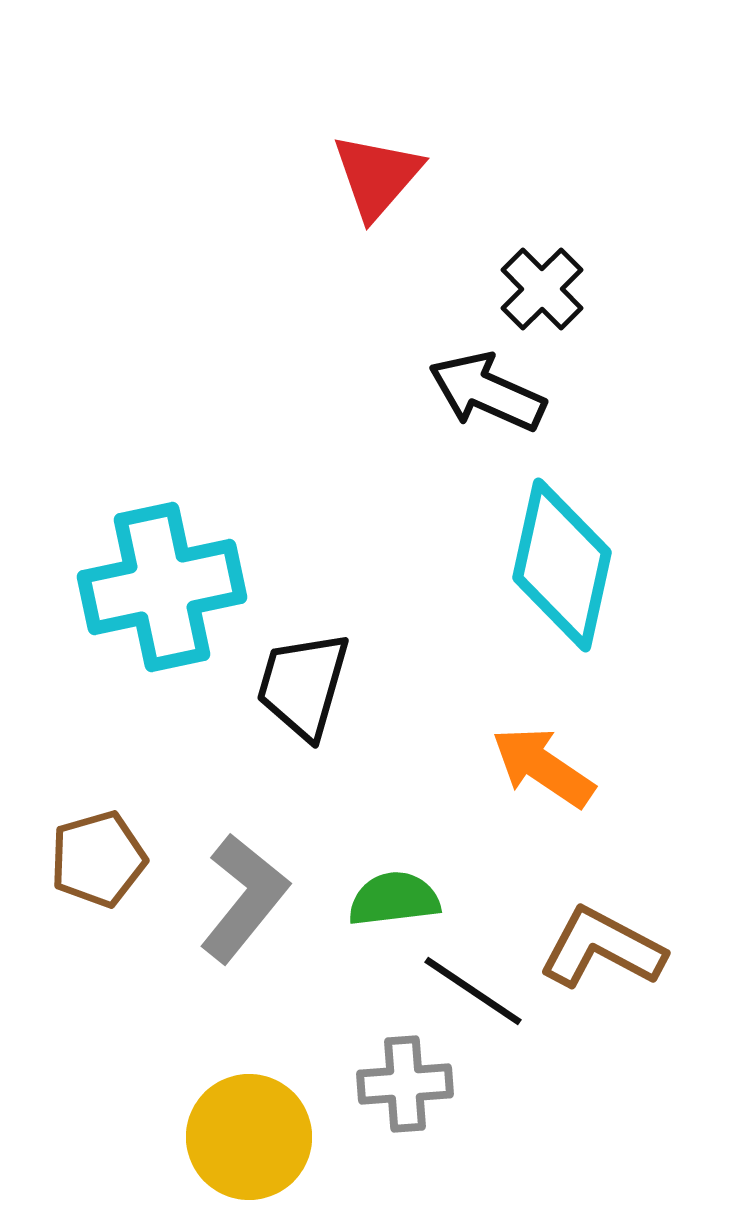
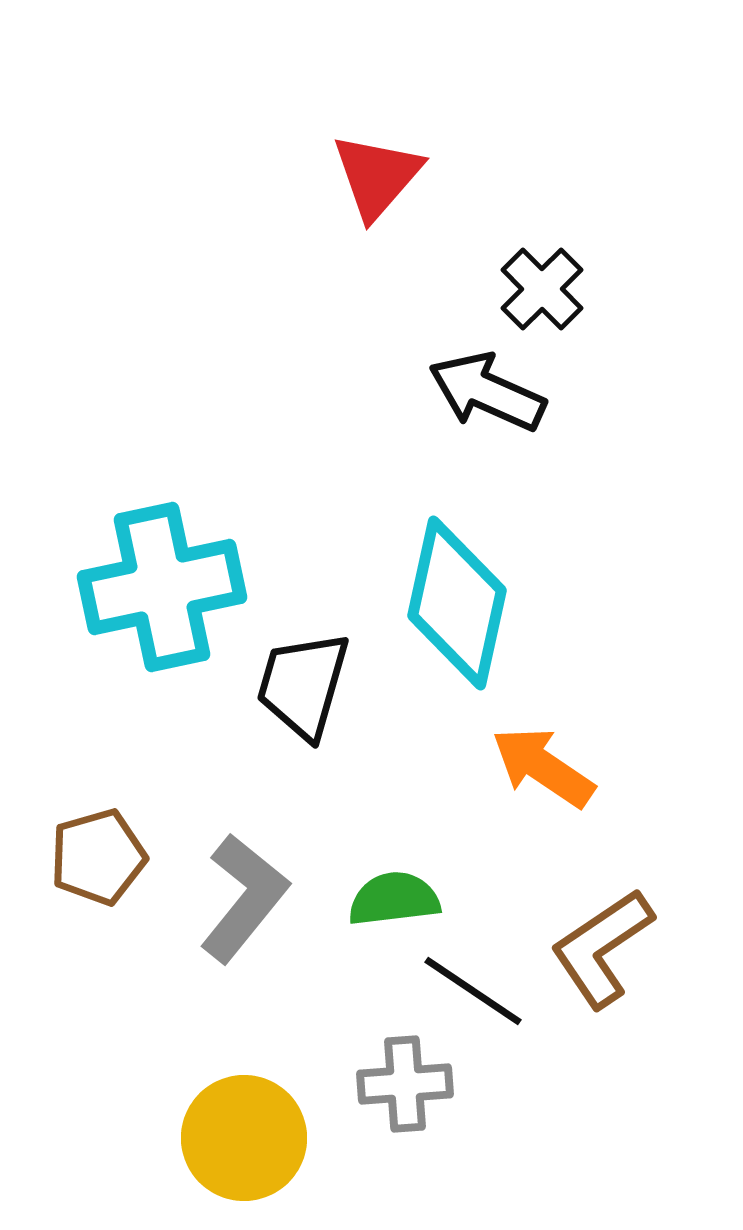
cyan diamond: moved 105 px left, 38 px down
brown pentagon: moved 2 px up
brown L-shape: rotated 62 degrees counterclockwise
yellow circle: moved 5 px left, 1 px down
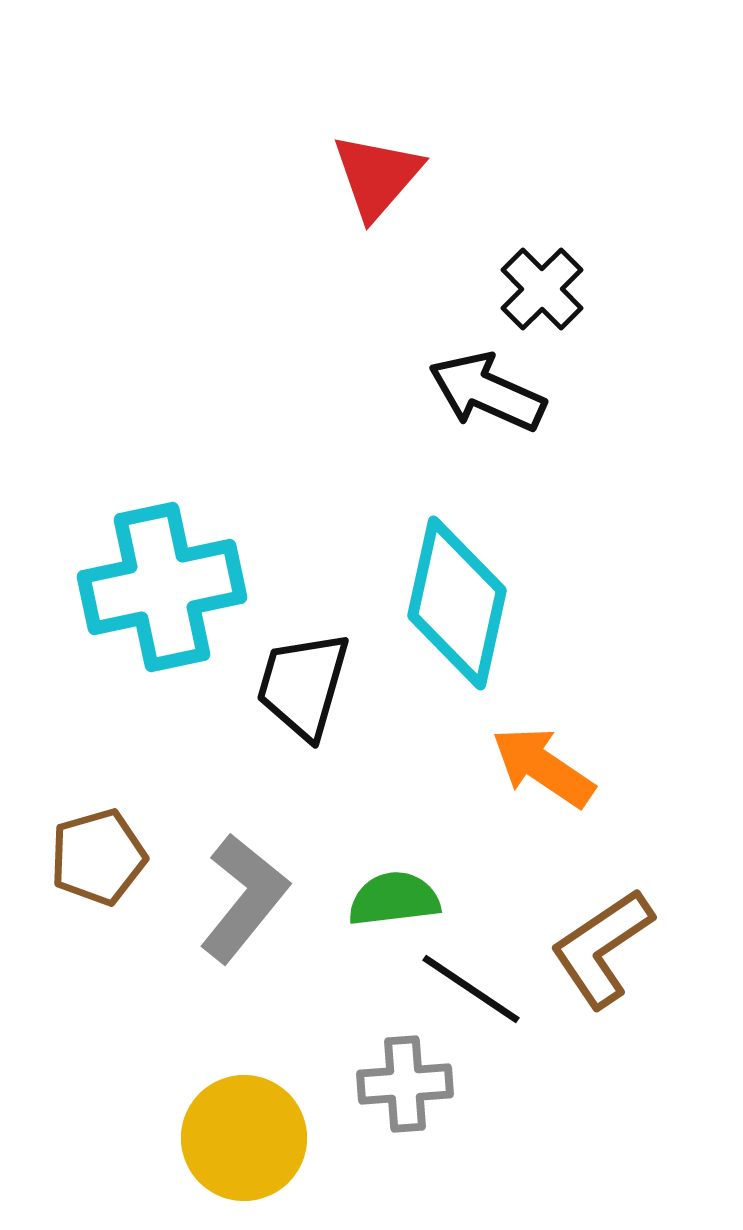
black line: moved 2 px left, 2 px up
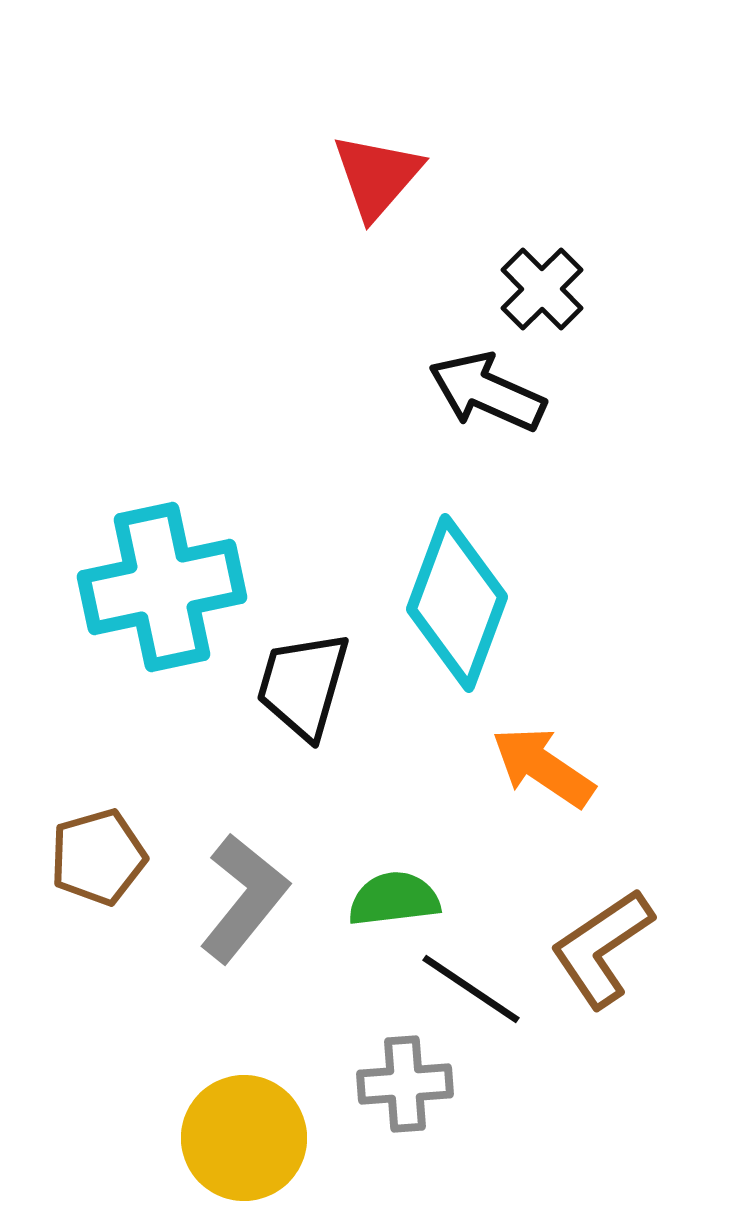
cyan diamond: rotated 8 degrees clockwise
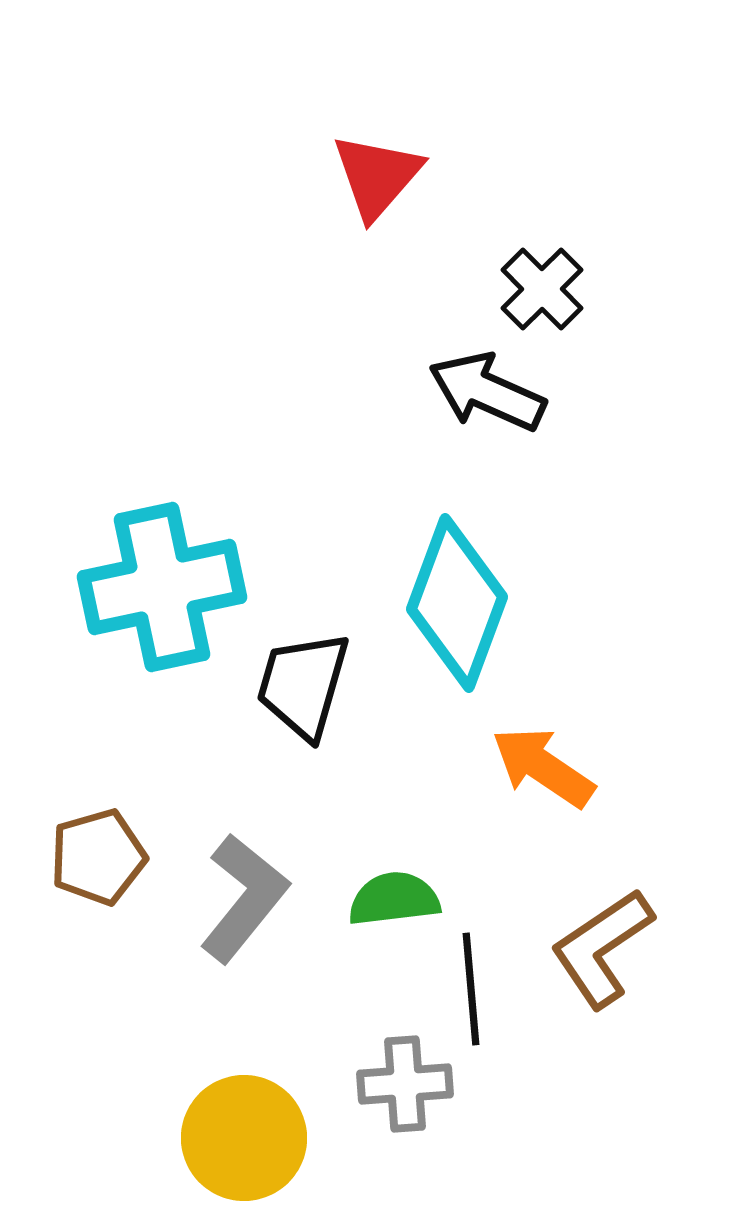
black line: rotated 51 degrees clockwise
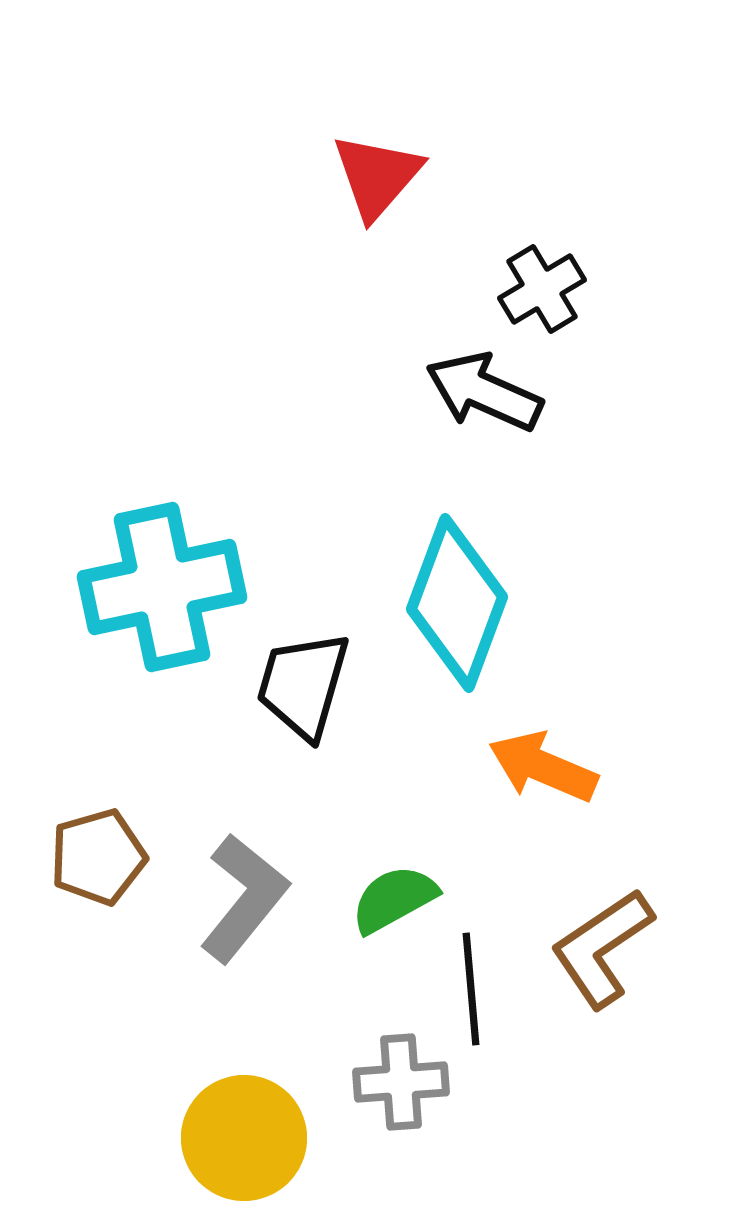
black cross: rotated 14 degrees clockwise
black arrow: moved 3 px left
orange arrow: rotated 11 degrees counterclockwise
green semicircle: rotated 22 degrees counterclockwise
gray cross: moved 4 px left, 2 px up
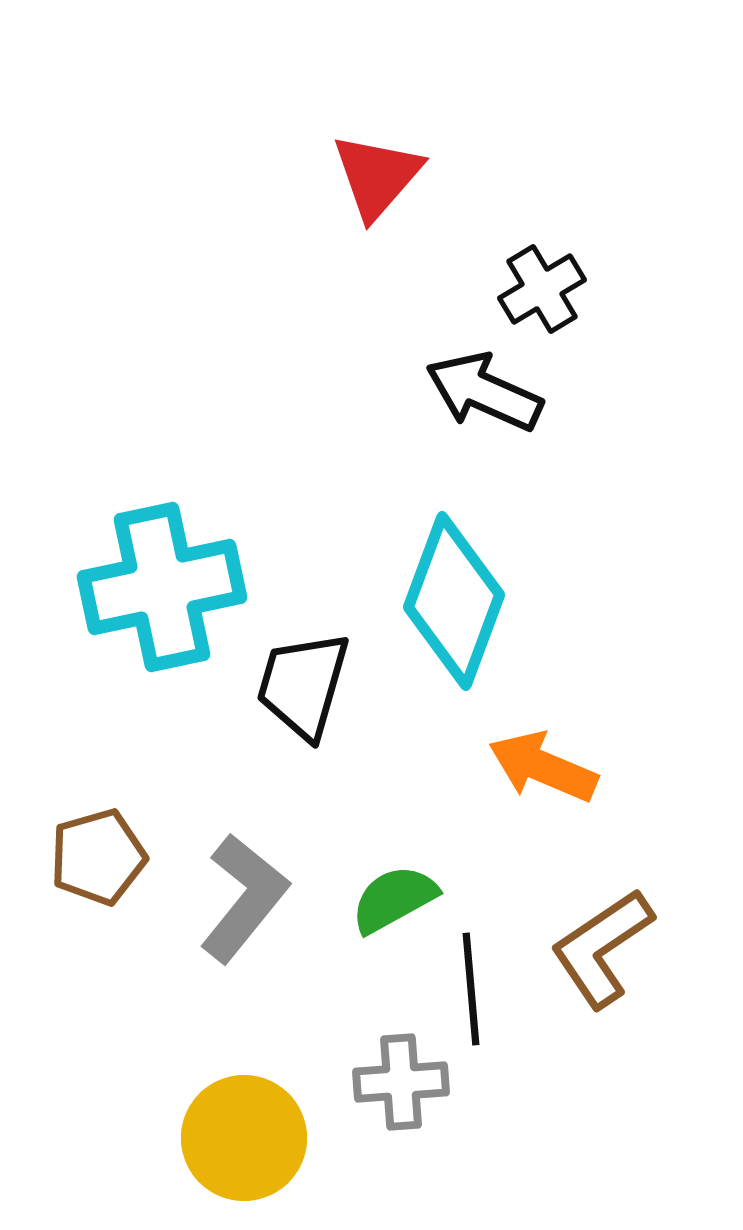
cyan diamond: moved 3 px left, 2 px up
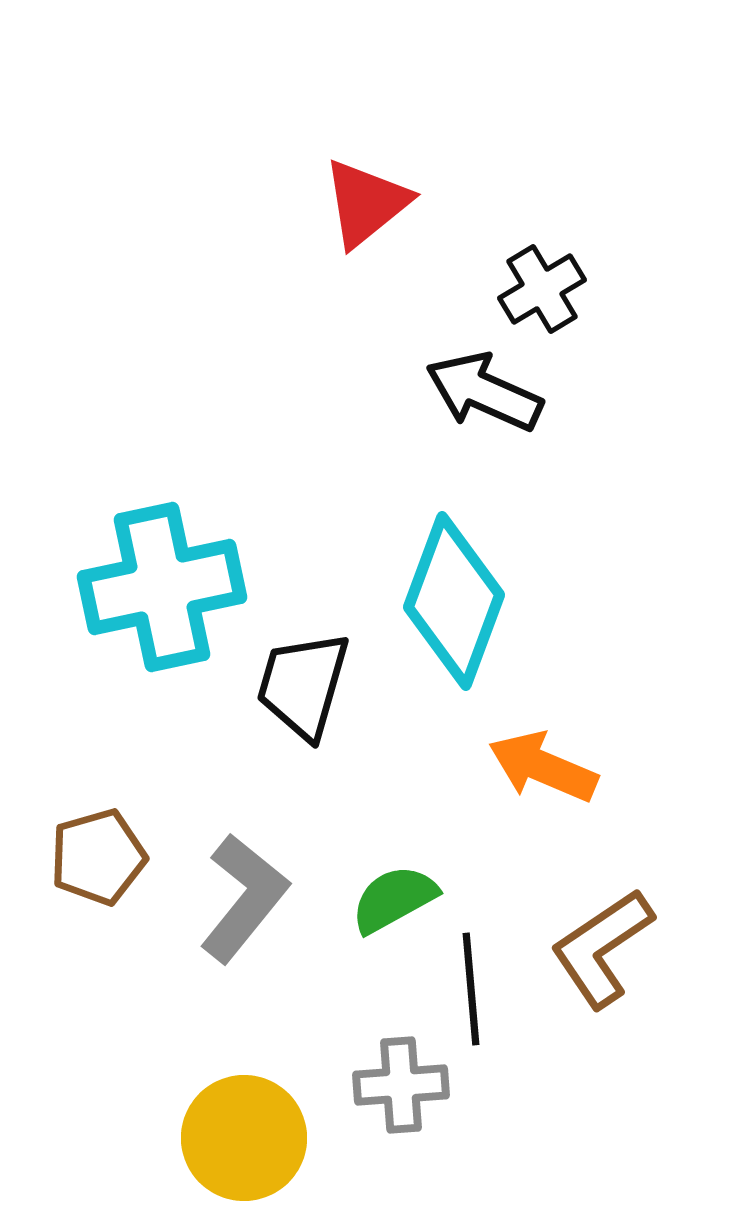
red triangle: moved 11 px left, 27 px down; rotated 10 degrees clockwise
gray cross: moved 3 px down
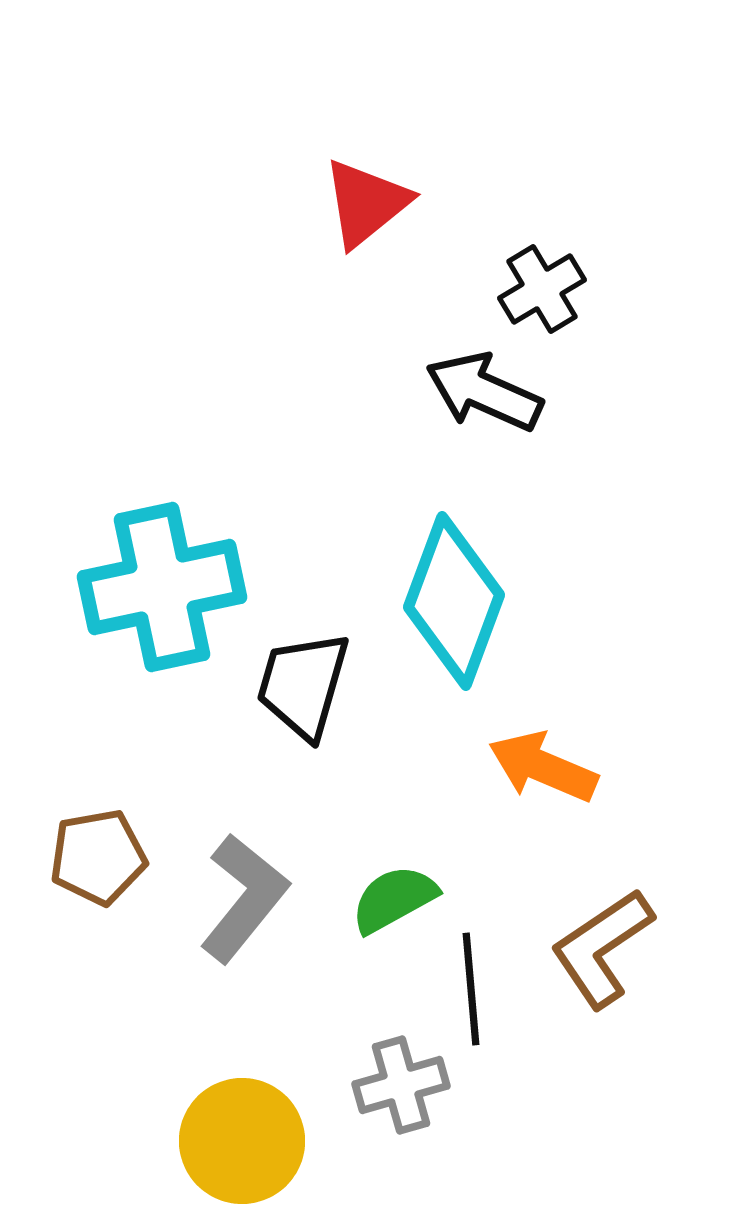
brown pentagon: rotated 6 degrees clockwise
gray cross: rotated 12 degrees counterclockwise
yellow circle: moved 2 px left, 3 px down
